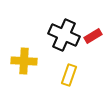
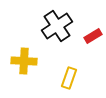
black cross: moved 7 px left, 9 px up; rotated 32 degrees clockwise
yellow rectangle: moved 3 px down
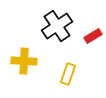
yellow rectangle: moved 1 px left, 4 px up
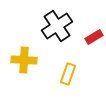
red rectangle: moved 1 px right, 1 px down
yellow cross: moved 1 px up
